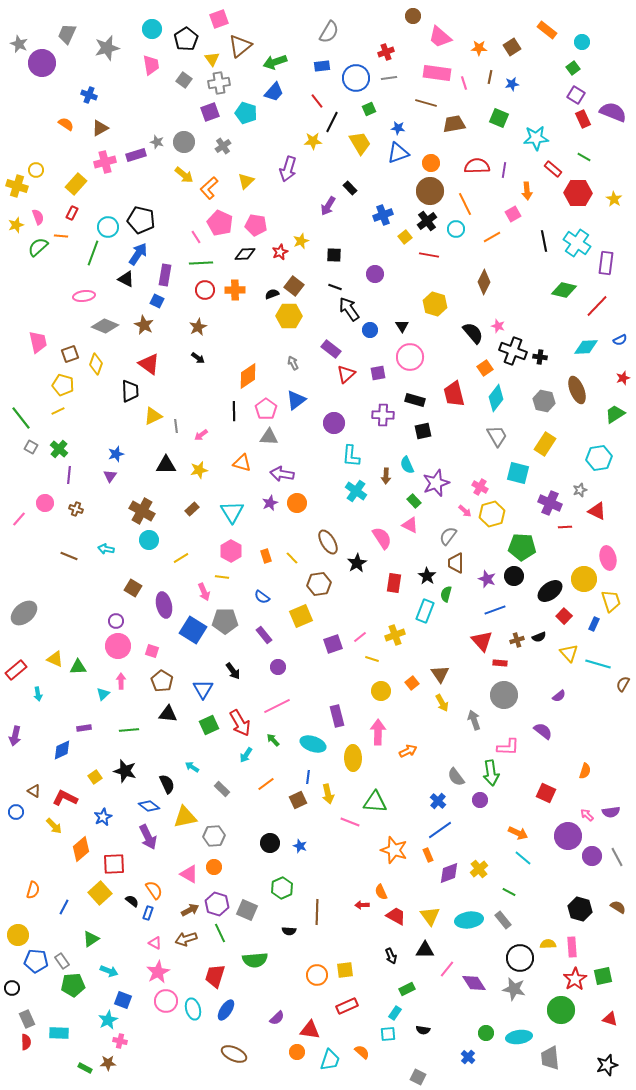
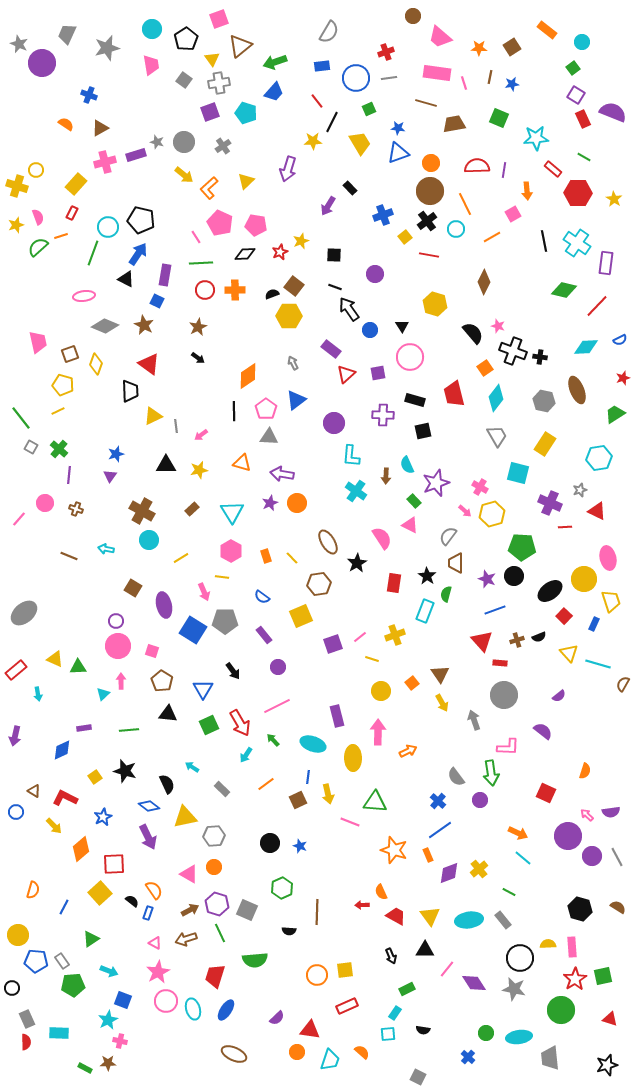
orange line at (61, 236): rotated 24 degrees counterclockwise
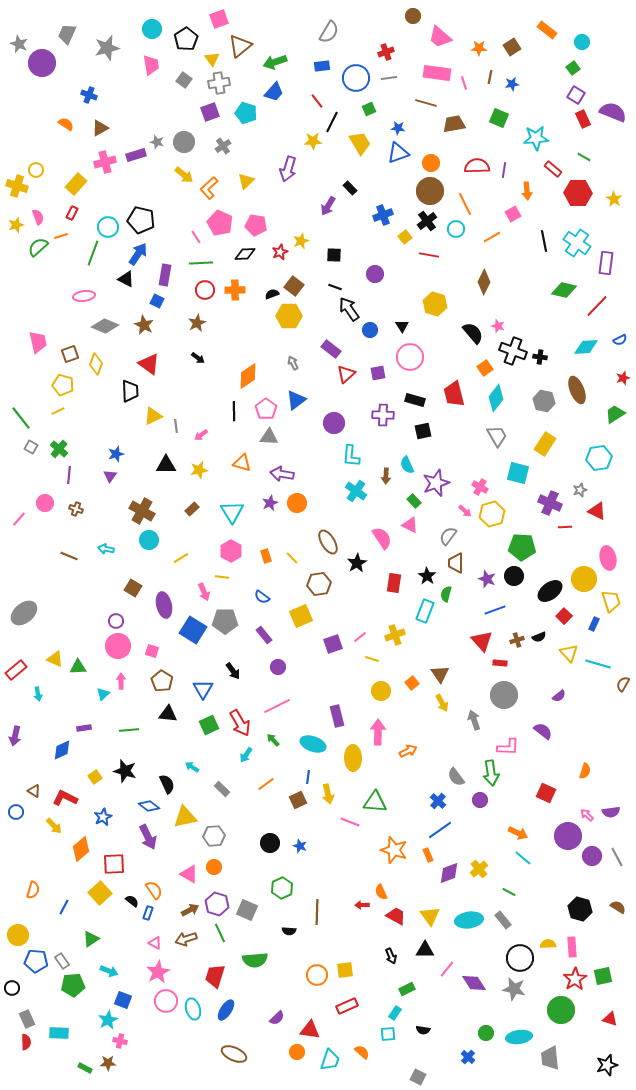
brown star at (198, 327): moved 1 px left, 4 px up
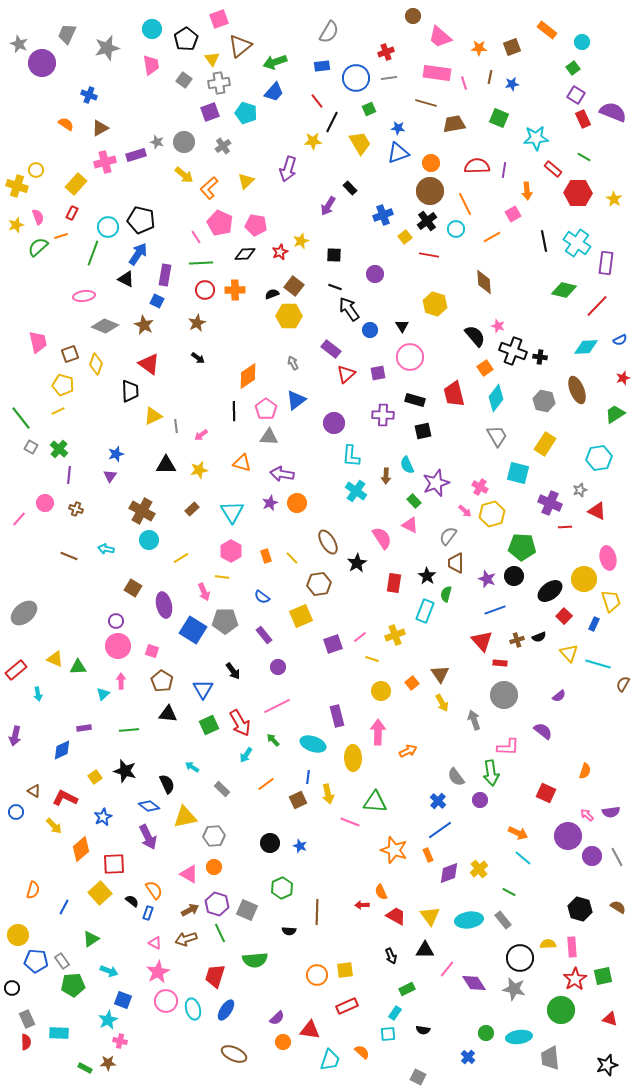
brown square at (512, 47): rotated 12 degrees clockwise
brown diamond at (484, 282): rotated 30 degrees counterclockwise
black semicircle at (473, 333): moved 2 px right, 3 px down
orange circle at (297, 1052): moved 14 px left, 10 px up
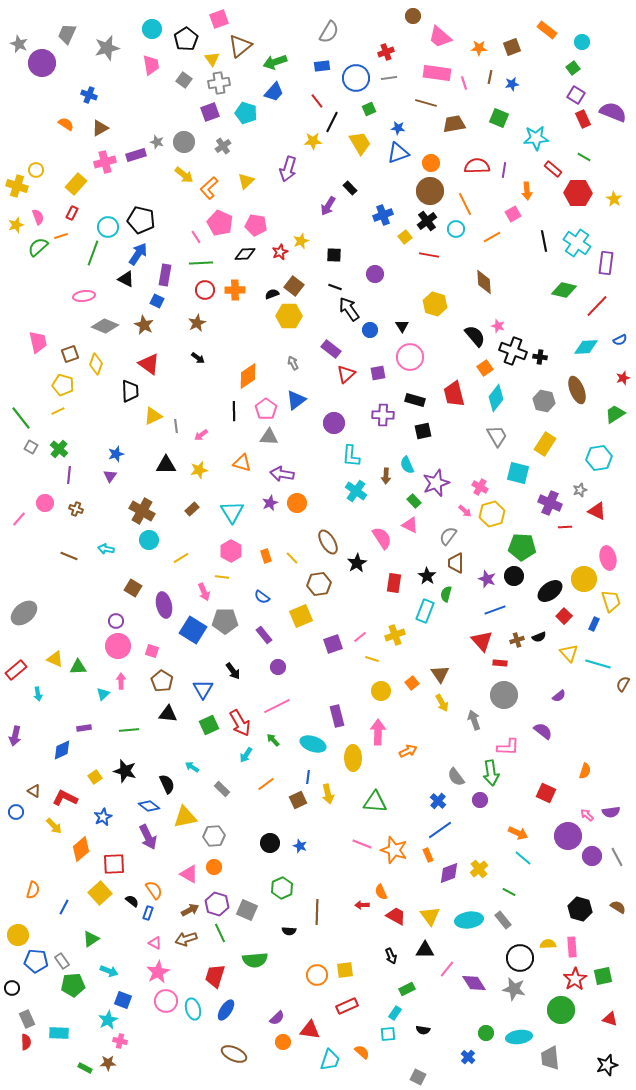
pink line at (350, 822): moved 12 px right, 22 px down
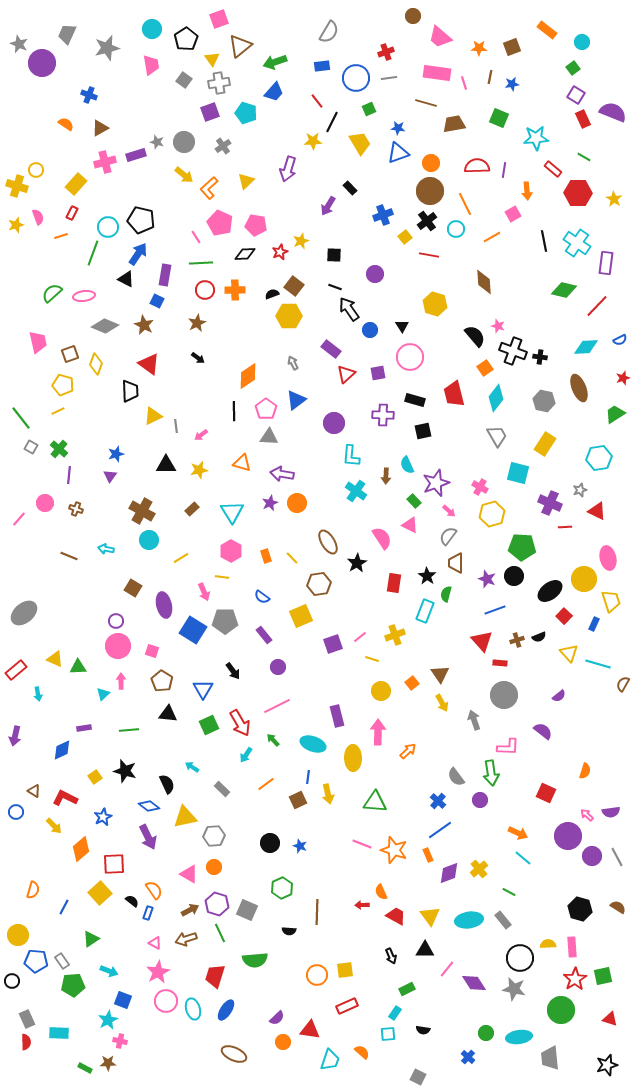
green semicircle at (38, 247): moved 14 px right, 46 px down
brown ellipse at (577, 390): moved 2 px right, 2 px up
pink arrow at (465, 511): moved 16 px left
orange arrow at (408, 751): rotated 18 degrees counterclockwise
black circle at (12, 988): moved 7 px up
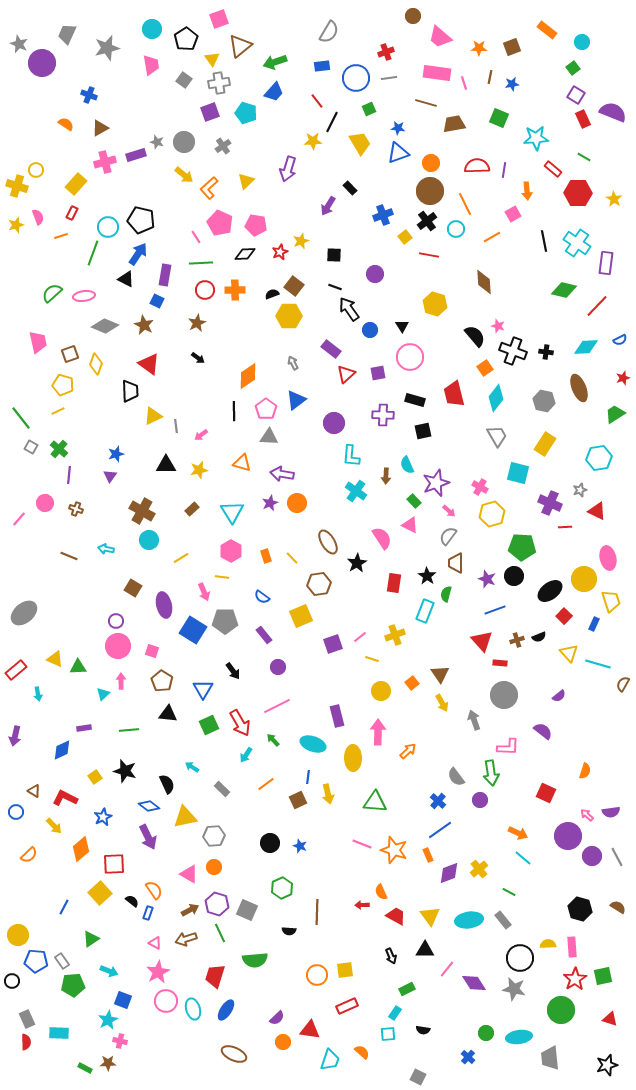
black cross at (540, 357): moved 6 px right, 5 px up
orange semicircle at (33, 890): moved 4 px left, 35 px up; rotated 30 degrees clockwise
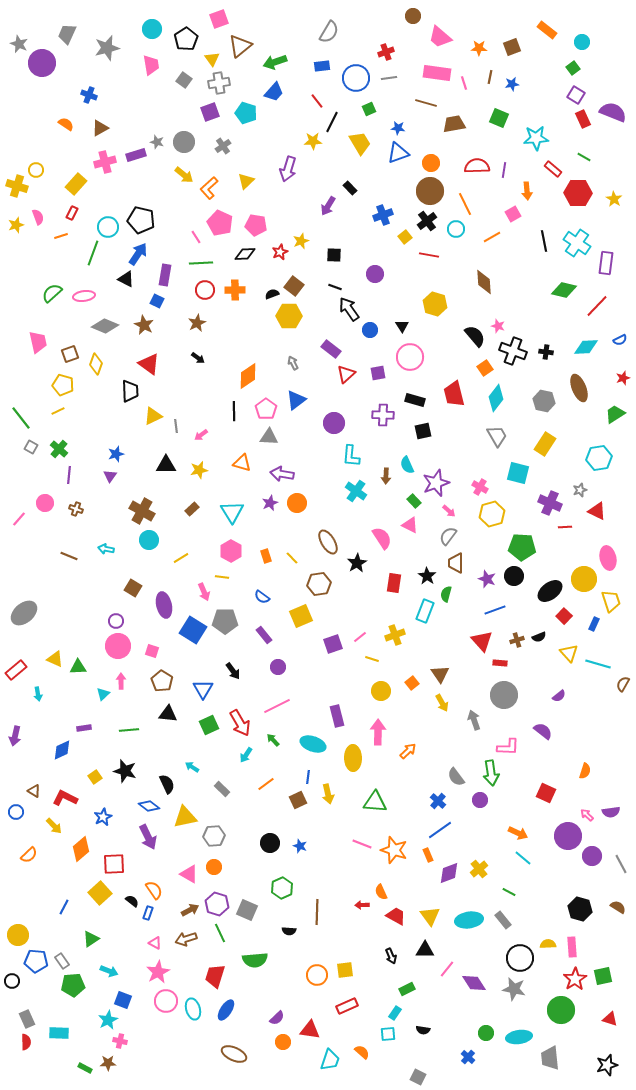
gray line at (617, 857): moved 4 px right, 7 px down
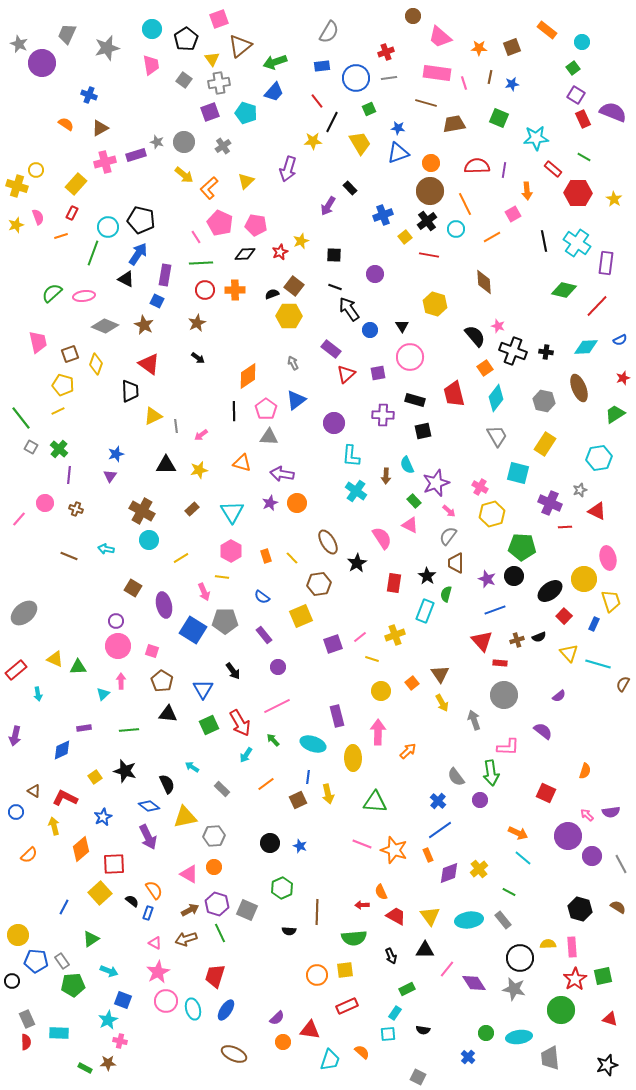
yellow arrow at (54, 826): rotated 150 degrees counterclockwise
green semicircle at (255, 960): moved 99 px right, 22 px up
